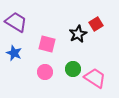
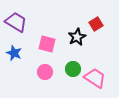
black star: moved 1 px left, 3 px down
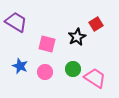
blue star: moved 6 px right, 13 px down
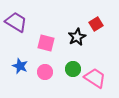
pink square: moved 1 px left, 1 px up
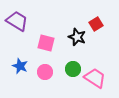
purple trapezoid: moved 1 px right, 1 px up
black star: rotated 24 degrees counterclockwise
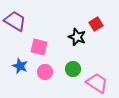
purple trapezoid: moved 2 px left
pink square: moved 7 px left, 4 px down
pink trapezoid: moved 2 px right, 5 px down
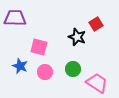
purple trapezoid: moved 3 px up; rotated 30 degrees counterclockwise
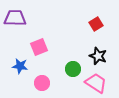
black star: moved 21 px right, 19 px down
pink square: rotated 36 degrees counterclockwise
blue star: rotated 14 degrees counterclockwise
pink circle: moved 3 px left, 11 px down
pink trapezoid: moved 1 px left
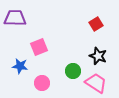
green circle: moved 2 px down
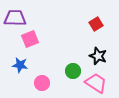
pink square: moved 9 px left, 8 px up
blue star: moved 1 px up
